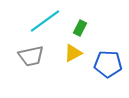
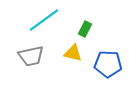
cyan line: moved 1 px left, 1 px up
green rectangle: moved 5 px right, 1 px down
yellow triangle: rotated 42 degrees clockwise
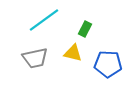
gray trapezoid: moved 4 px right, 2 px down
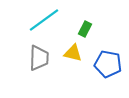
gray trapezoid: moved 4 px right; rotated 76 degrees counterclockwise
blue pentagon: rotated 8 degrees clockwise
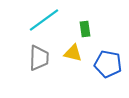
green rectangle: rotated 35 degrees counterclockwise
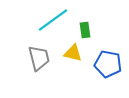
cyan line: moved 9 px right
green rectangle: moved 1 px down
gray trapezoid: rotated 16 degrees counterclockwise
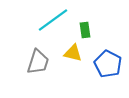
gray trapezoid: moved 1 px left, 4 px down; rotated 32 degrees clockwise
blue pentagon: rotated 16 degrees clockwise
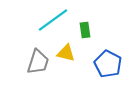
yellow triangle: moved 7 px left
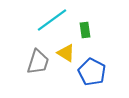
cyan line: moved 1 px left
yellow triangle: rotated 18 degrees clockwise
blue pentagon: moved 16 px left, 8 px down
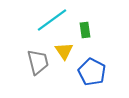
yellow triangle: moved 2 px left, 2 px up; rotated 24 degrees clockwise
gray trapezoid: rotated 32 degrees counterclockwise
